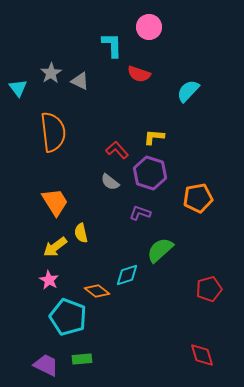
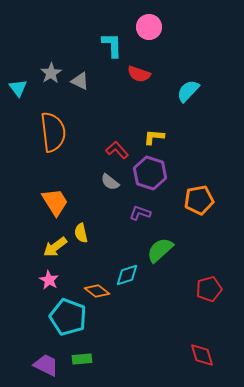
orange pentagon: moved 1 px right, 2 px down
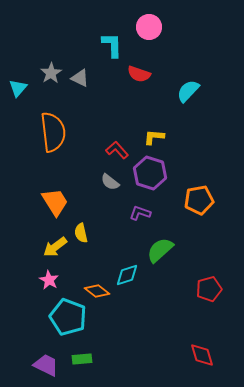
gray triangle: moved 3 px up
cyan triangle: rotated 18 degrees clockwise
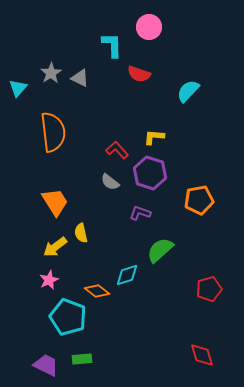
pink star: rotated 18 degrees clockwise
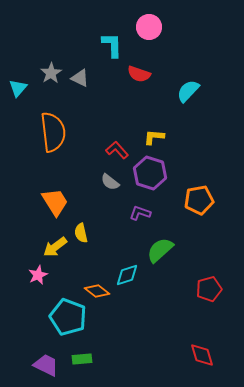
pink star: moved 11 px left, 5 px up
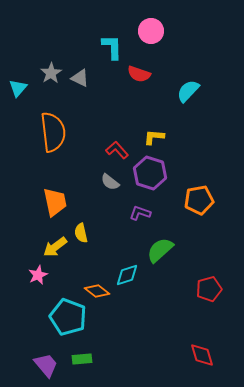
pink circle: moved 2 px right, 4 px down
cyan L-shape: moved 2 px down
orange trapezoid: rotated 20 degrees clockwise
purple trapezoid: rotated 24 degrees clockwise
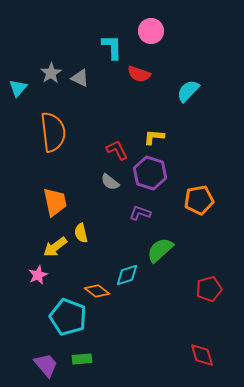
red L-shape: rotated 15 degrees clockwise
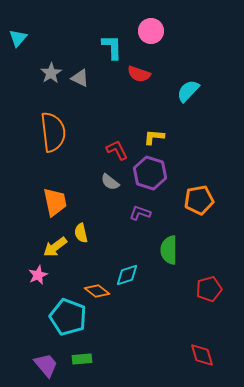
cyan triangle: moved 50 px up
green semicircle: moved 9 px right; rotated 48 degrees counterclockwise
